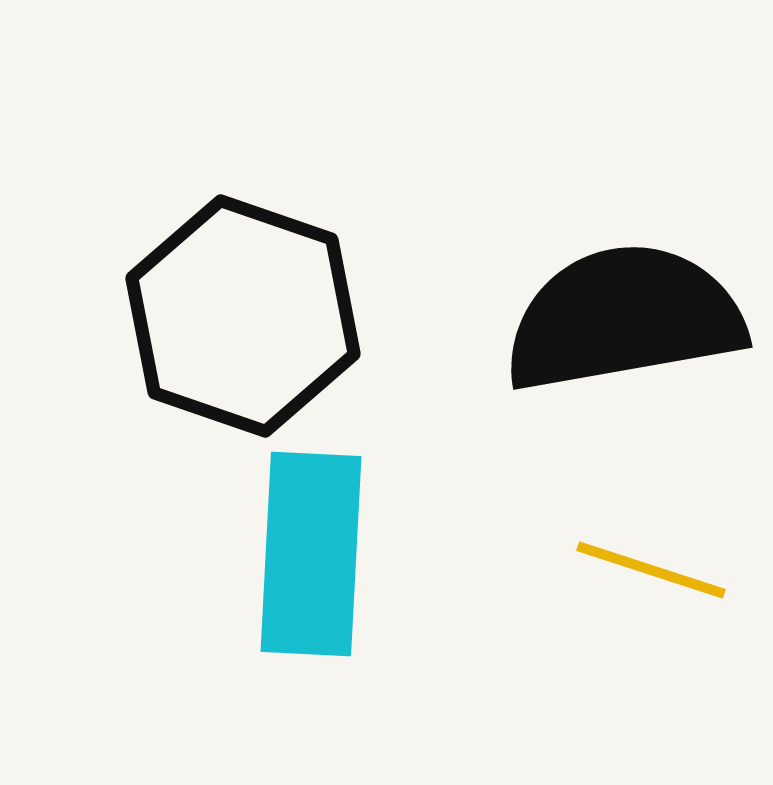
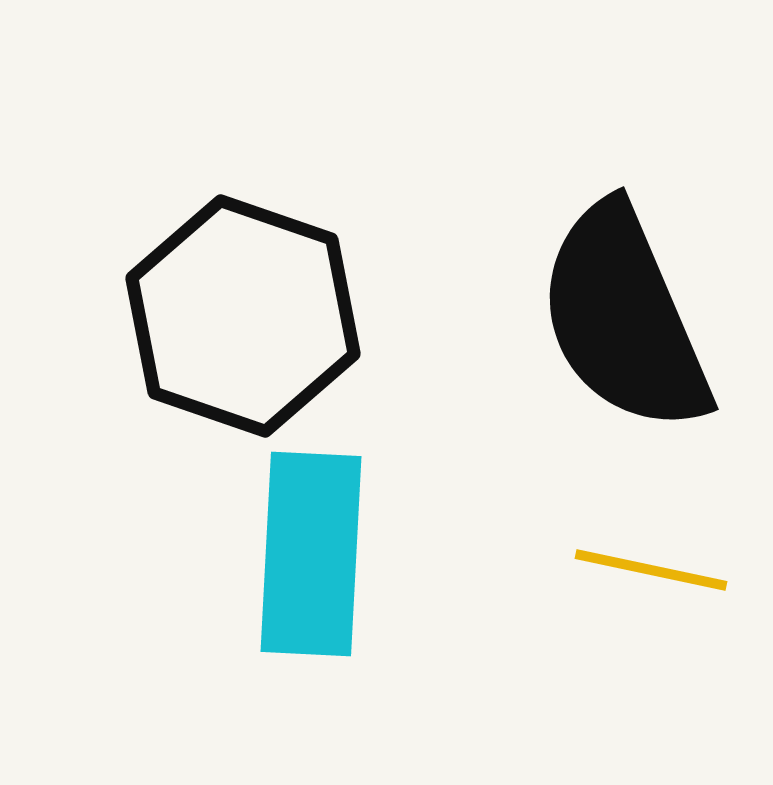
black semicircle: rotated 103 degrees counterclockwise
yellow line: rotated 6 degrees counterclockwise
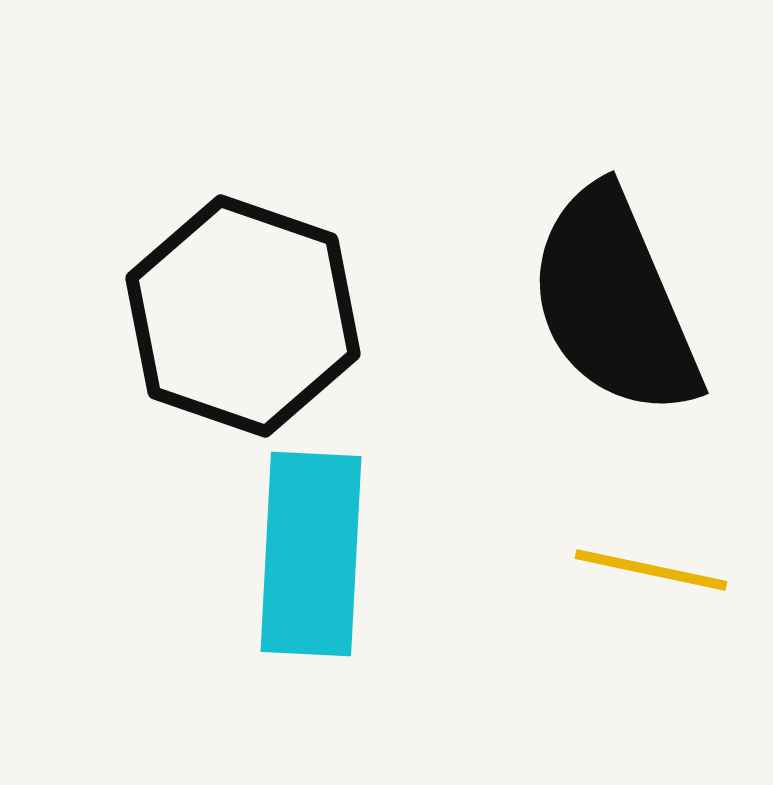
black semicircle: moved 10 px left, 16 px up
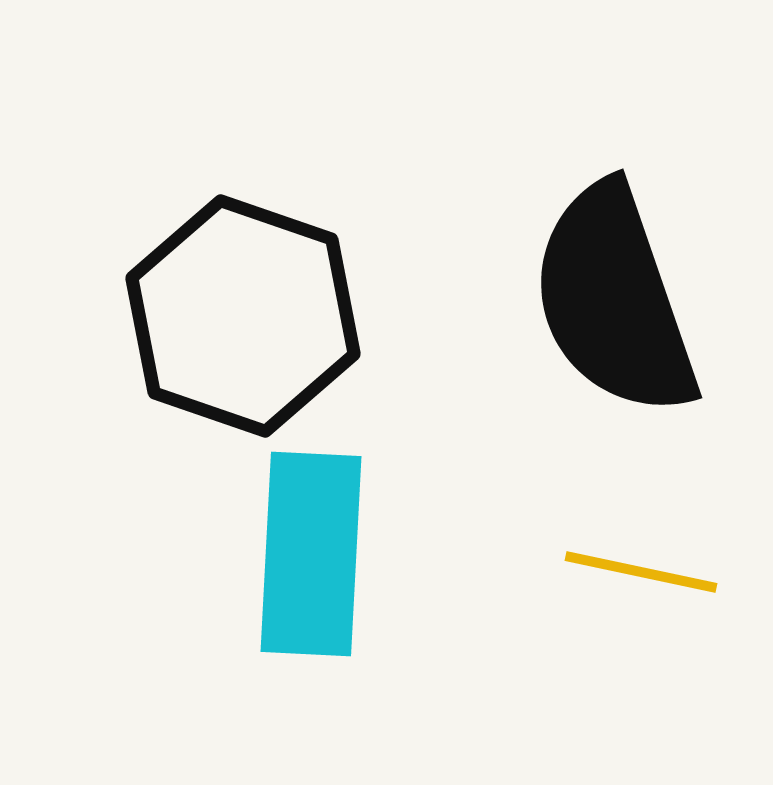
black semicircle: moved 2 px up; rotated 4 degrees clockwise
yellow line: moved 10 px left, 2 px down
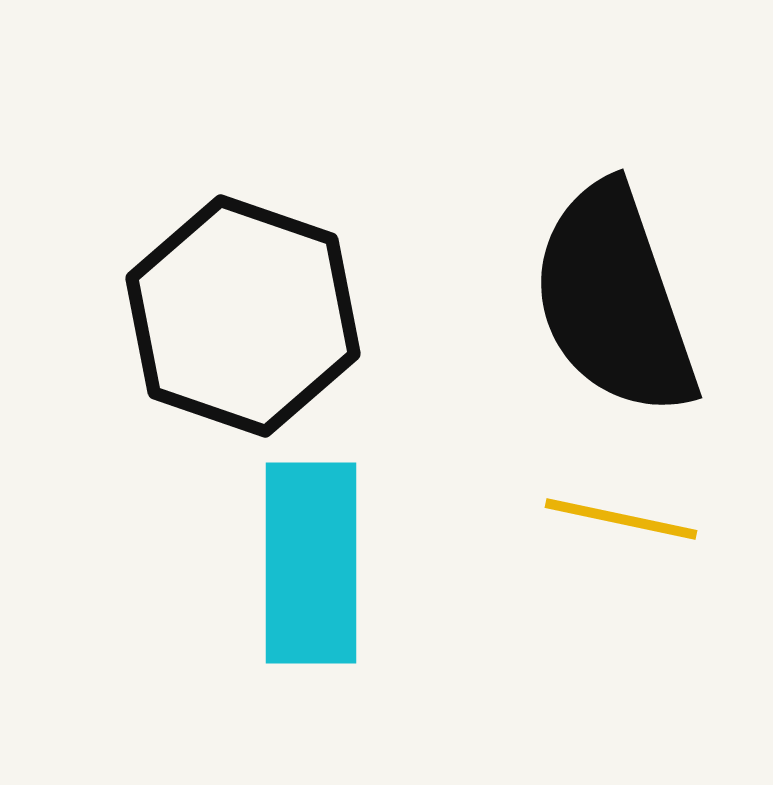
cyan rectangle: moved 9 px down; rotated 3 degrees counterclockwise
yellow line: moved 20 px left, 53 px up
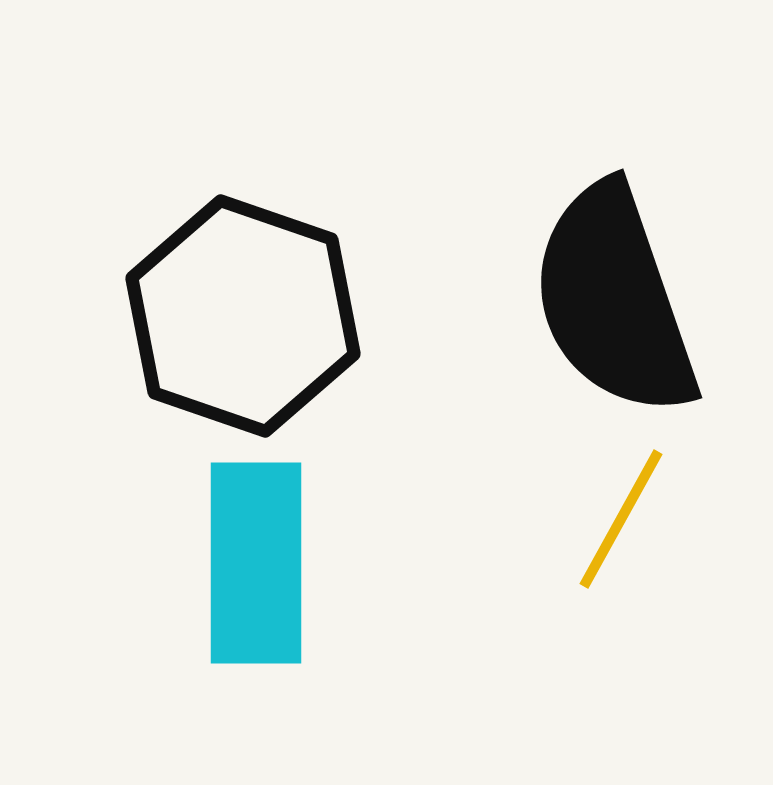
yellow line: rotated 73 degrees counterclockwise
cyan rectangle: moved 55 px left
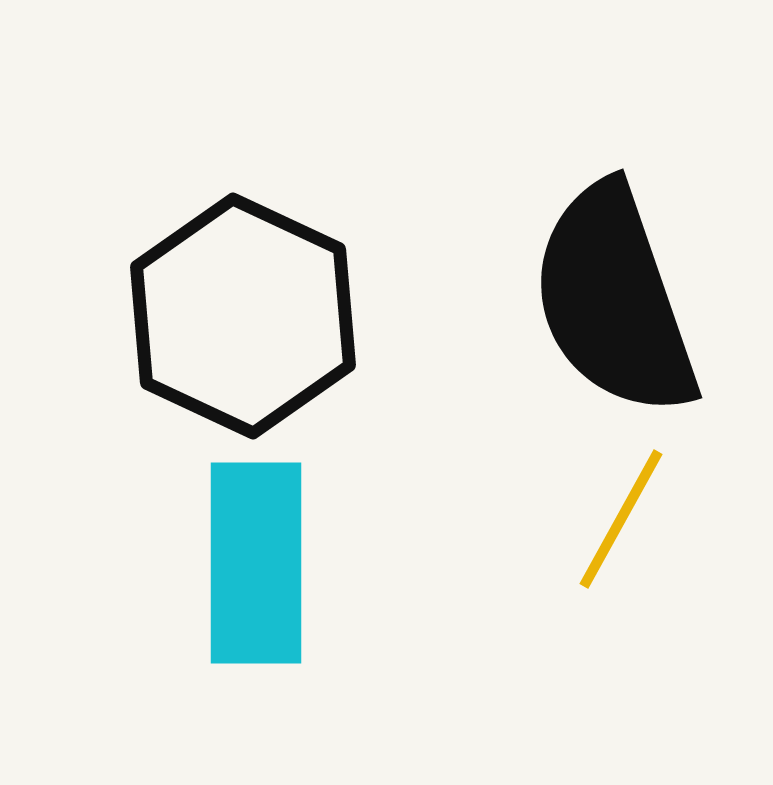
black hexagon: rotated 6 degrees clockwise
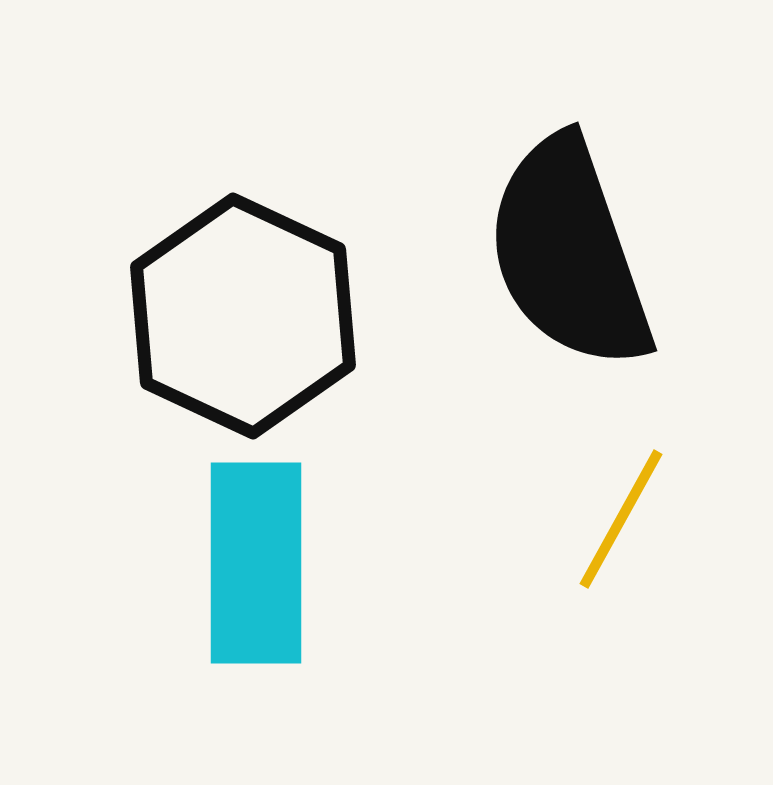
black semicircle: moved 45 px left, 47 px up
